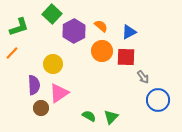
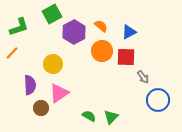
green square: rotated 18 degrees clockwise
purple hexagon: moved 1 px down
purple semicircle: moved 4 px left
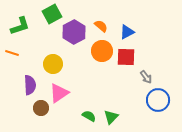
green L-shape: moved 1 px right, 1 px up
blue triangle: moved 2 px left
orange line: rotated 64 degrees clockwise
gray arrow: moved 3 px right
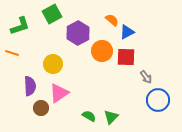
orange semicircle: moved 11 px right, 6 px up
purple hexagon: moved 4 px right, 1 px down
purple semicircle: moved 1 px down
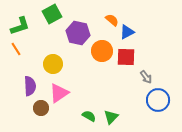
purple hexagon: rotated 20 degrees counterclockwise
orange line: moved 4 px right, 4 px up; rotated 40 degrees clockwise
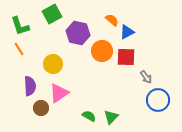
green L-shape: rotated 90 degrees clockwise
orange line: moved 3 px right
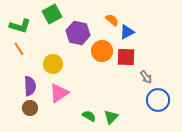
green L-shape: rotated 55 degrees counterclockwise
brown circle: moved 11 px left
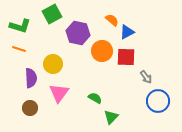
orange line: rotated 40 degrees counterclockwise
purple semicircle: moved 1 px right, 8 px up
pink triangle: rotated 20 degrees counterclockwise
blue circle: moved 1 px down
green semicircle: moved 6 px right, 18 px up
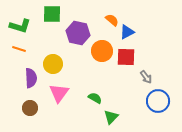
green square: rotated 30 degrees clockwise
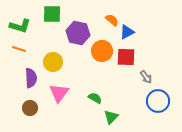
yellow circle: moved 2 px up
